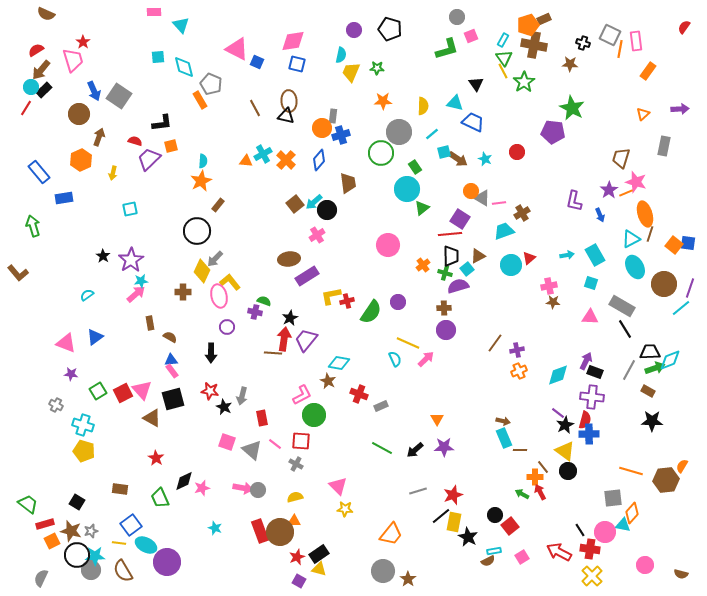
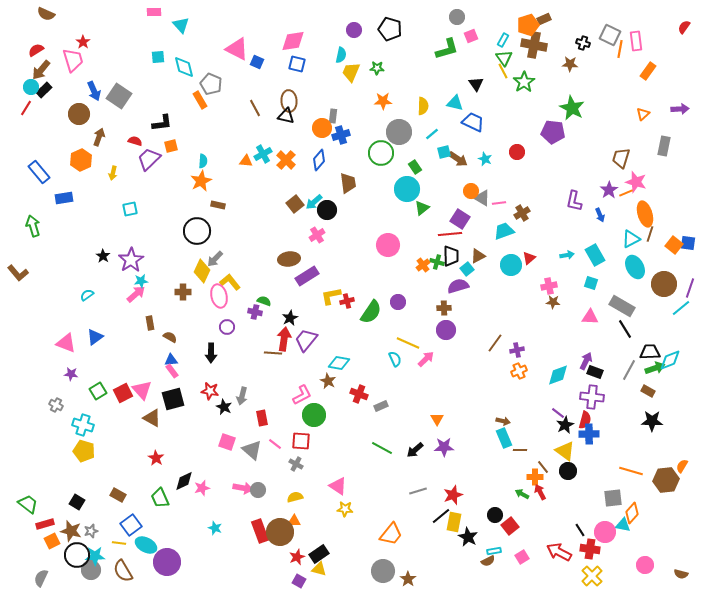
brown rectangle at (218, 205): rotated 64 degrees clockwise
green cross at (445, 273): moved 8 px left, 11 px up
pink triangle at (338, 486): rotated 12 degrees counterclockwise
brown rectangle at (120, 489): moved 2 px left, 6 px down; rotated 21 degrees clockwise
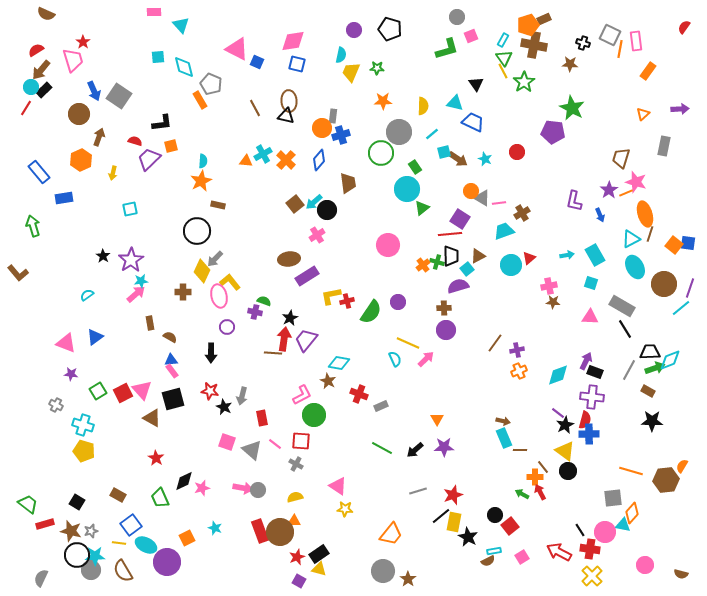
orange square at (52, 541): moved 135 px right, 3 px up
